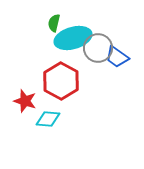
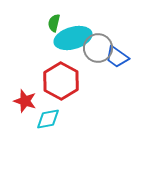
cyan diamond: rotated 15 degrees counterclockwise
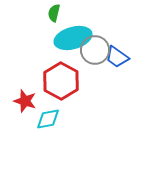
green semicircle: moved 10 px up
gray circle: moved 3 px left, 2 px down
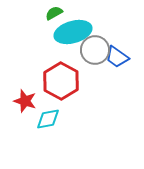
green semicircle: rotated 48 degrees clockwise
cyan ellipse: moved 6 px up
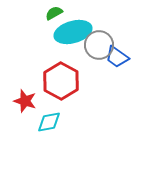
gray circle: moved 4 px right, 5 px up
cyan diamond: moved 1 px right, 3 px down
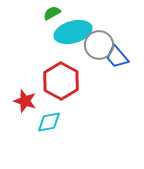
green semicircle: moved 2 px left
blue trapezoid: rotated 15 degrees clockwise
